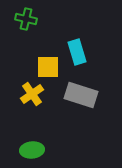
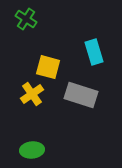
green cross: rotated 20 degrees clockwise
cyan rectangle: moved 17 px right
yellow square: rotated 15 degrees clockwise
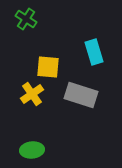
yellow square: rotated 10 degrees counterclockwise
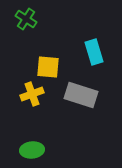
yellow cross: rotated 15 degrees clockwise
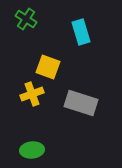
cyan rectangle: moved 13 px left, 20 px up
yellow square: rotated 15 degrees clockwise
gray rectangle: moved 8 px down
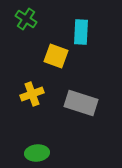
cyan rectangle: rotated 20 degrees clockwise
yellow square: moved 8 px right, 11 px up
green ellipse: moved 5 px right, 3 px down
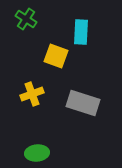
gray rectangle: moved 2 px right
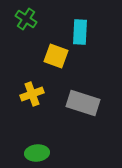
cyan rectangle: moved 1 px left
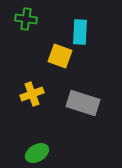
green cross: rotated 25 degrees counterclockwise
yellow square: moved 4 px right
green ellipse: rotated 25 degrees counterclockwise
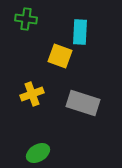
green ellipse: moved 1 px right
